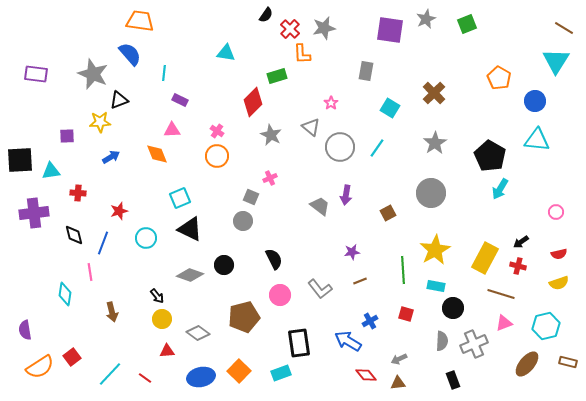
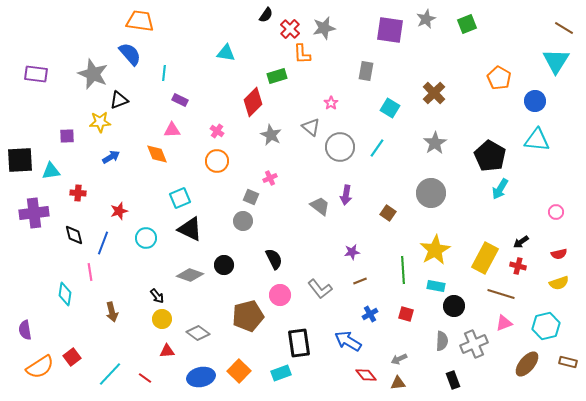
orange circle at (217, 156): moved 5 px down
brown square at (388, 213): rotated 28 degrees counterclockwise
black circle at (453, 308): moved 1 px right, 2 px up
brown pentagon at (244, 317): moved 4 px right, 1 px up
blue cross at (370, 321): moved 7 px up
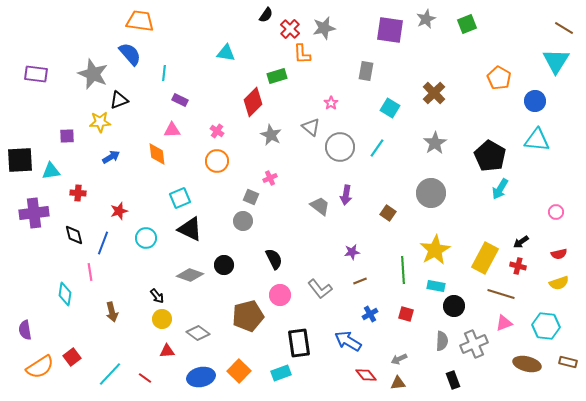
orange diamond at (157, 154): rotated 15 degrees clockwise
cyan hexagon at (546, 326): rotated 20 degrees clockwise
brown ellipse at (527, 364): rotated 64 degrees clockwise
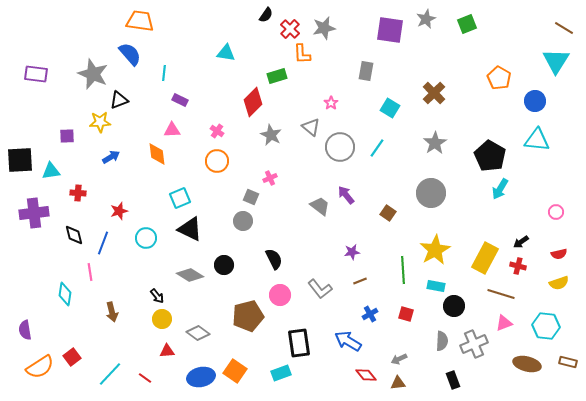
purple arrow at (346, 195): rotated 132 degrees clockwise
gray diamond at (190, 275): rotated 12 degrees clockwise
orange square at (239, 371): moved 4 px left; rotated 10 degrees counterclockwise
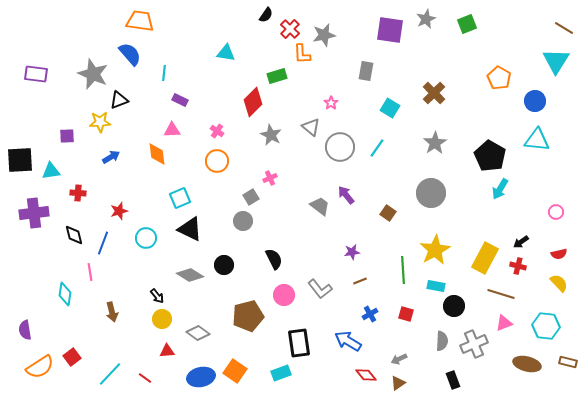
gray star at (324, 28): moved 7 px down
gray square at (251, 197): rotated 35 degrees clockwise
yellow semicircle at (559, 283): rotated 114 degrees counterclockwise
pink circle at (280, 295): moved 4 px right
brown triangle at (398, 383): rotated 28 degrees counterclockwise
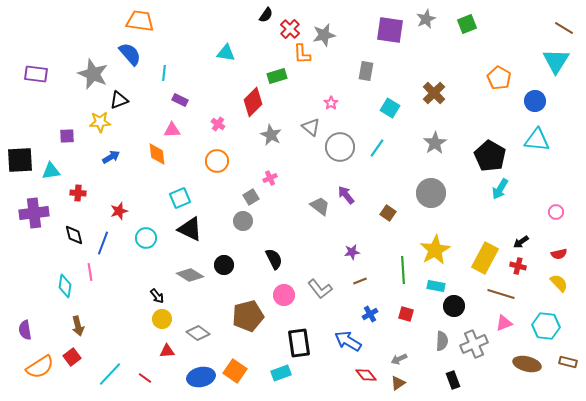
pink cross at (217, 131): moved 1 px right, 7 px up
cyan diamond at (65, 294): moved 8 px up
brown arrow at (112, 312): moved 34 px left, 14 px down
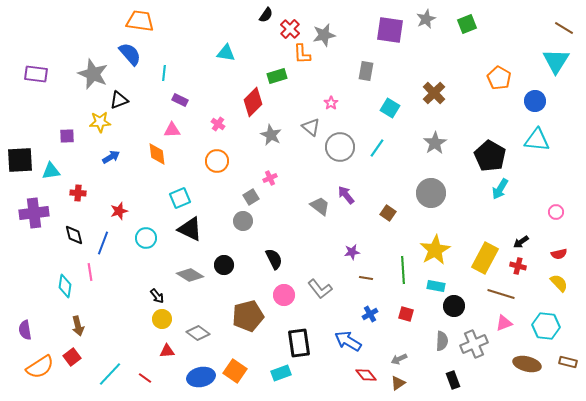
brown line at (360, 281): moved 6 px right, 3 px up; rotated 32 degrees clockwise
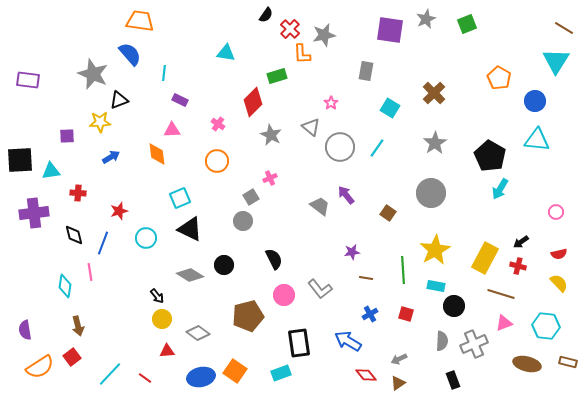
purple rectangle at (36, 74): moved 8 px left, 6 px down
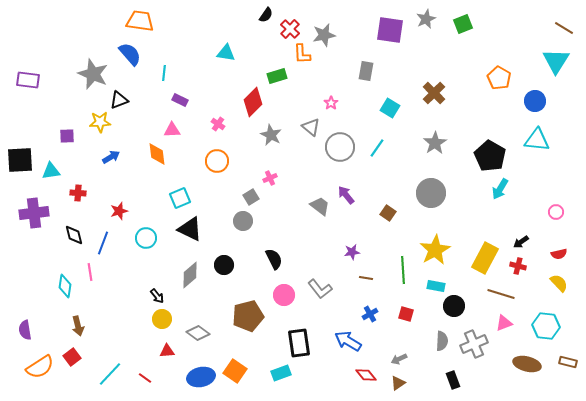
green square at (467, 24): moved 4 px left
gray diamond at (190, 275): rotated 72 degrees counterclockwise
